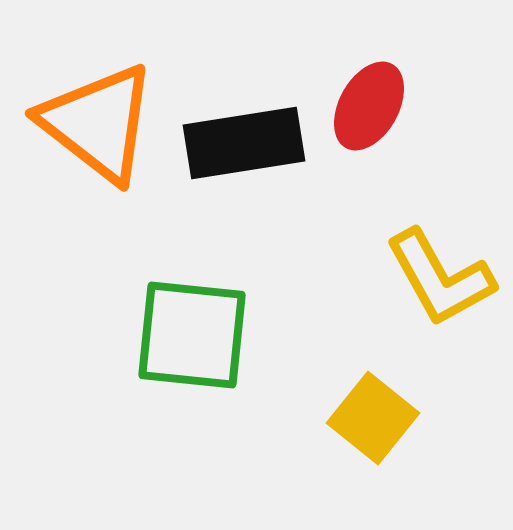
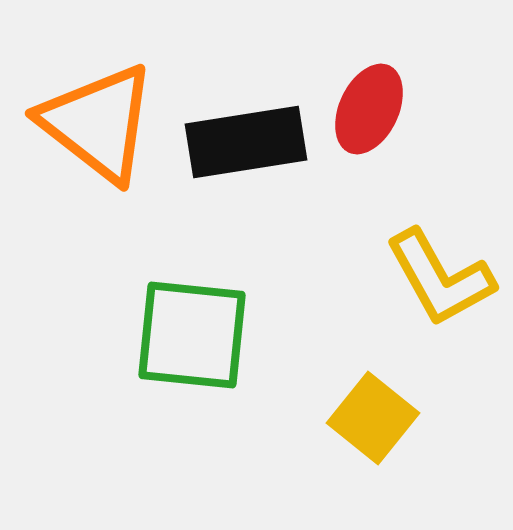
red ellipse: moved 3 px down; rotated 4 degrees counterclockwise
black rectangle: moved 2 px right, 1 px up
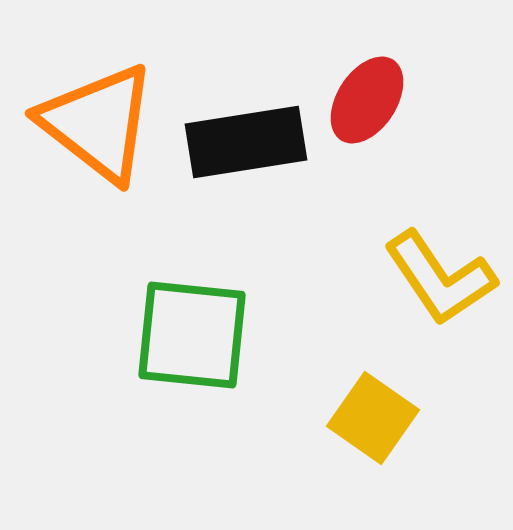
red ellipse: moved 2 px left, 9 px up; rotated 8 degrees clockwise
yellow L-shape: rotated 5 degrees counterclockwise
yellow square: rotated 4 degrees counterclockwise
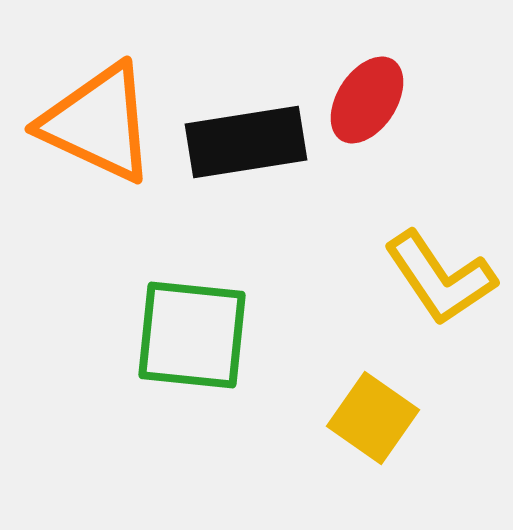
orange triangle: rotated 13 degrees counterclockwise
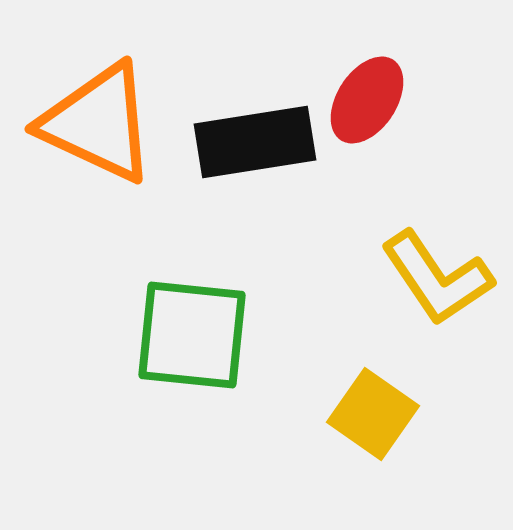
black rectangle: moved 9 px right
yellow L-shape: moved 3 px left
yellow square: moved 4 px up
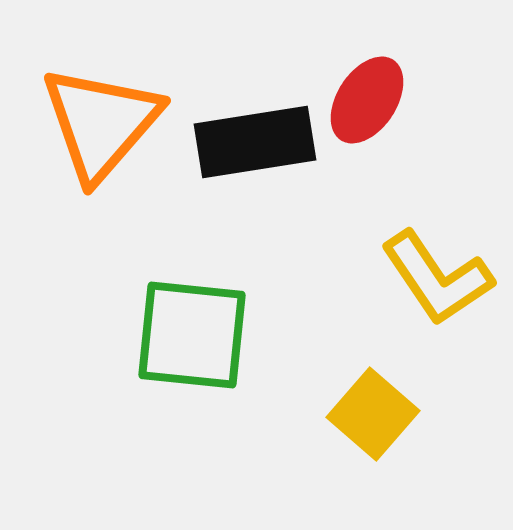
orange triangle: moved 3 px right; rotated 46 degrees clockwise
yellow square: rotated 6 degrees clockwise
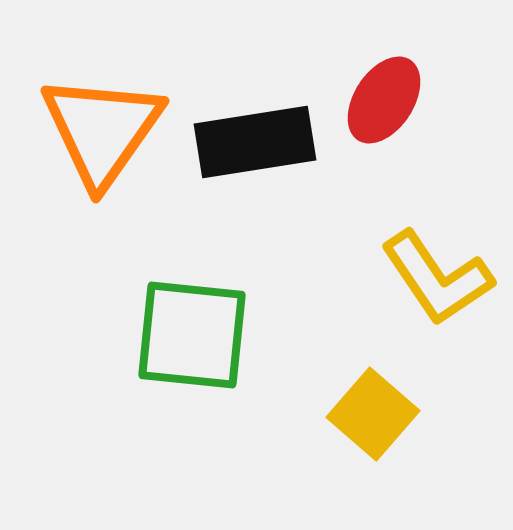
red ellipse: moved 17 px right
orange triangle: moved 1 px right, 7 px down; rotated 6 degrees counterclockwise
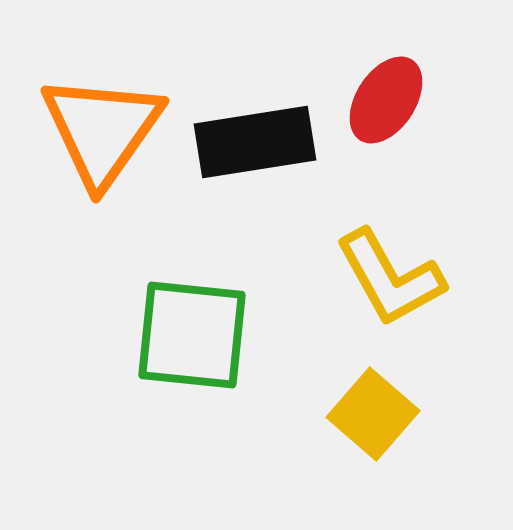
red ellipse: moved 2 px right
yellow L-shape: moved 47 px left; rotated 5 degrees clockwise
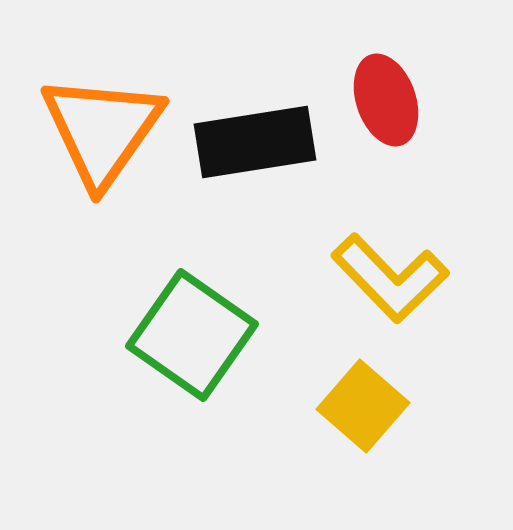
red ellipse: rotated 52 degrees counterclockwise
yellow L-shape: rotated 15 degrees counterclockwise
green square: rotated 29 degrees clockwise
yellow square: moved 10 px left, 8 px up
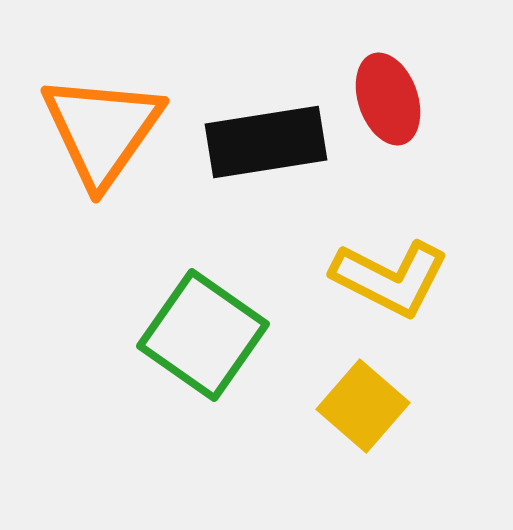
red ellipse: moved 2 px right, 1 px up
black rectangle: moved 11 px right
yellow L-shape: rotated 19 degrees counterclockwise
green square: moved 11 px right
